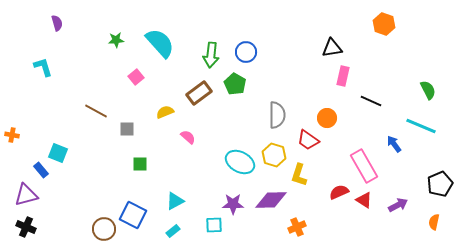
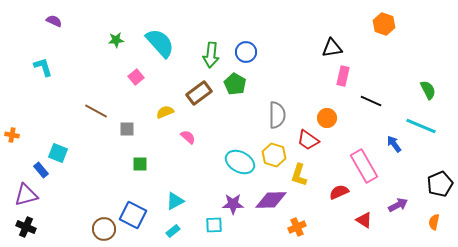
purple semicircle at (57, 23): moved 3 px left, 2 px up; rotated 49 degrees counterclockwise
red triangle at (364, 200): moved 20 px down
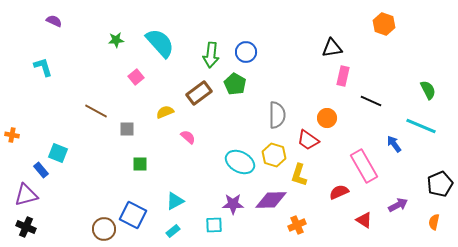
orange cross at (297, 227): moved 2 px up
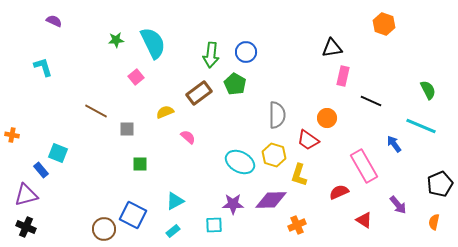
cyan semicircle at (160, 43): moved 7 px left; rotated 16 degrees clockwise
purple arrow at (398, 205): rotated 78 degrees clockwise
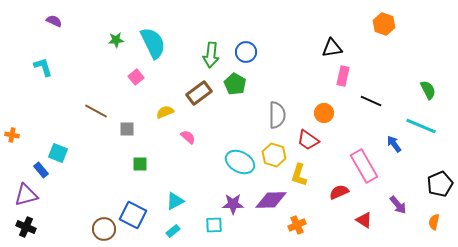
orange circle at (327, 118): moved 3 px left, 5 px up
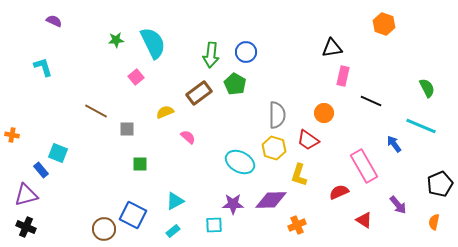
green semicircle at (428, 90): moved 1 px left, 2 px up
yellow hexagon at (274, 155): moved 7 px up
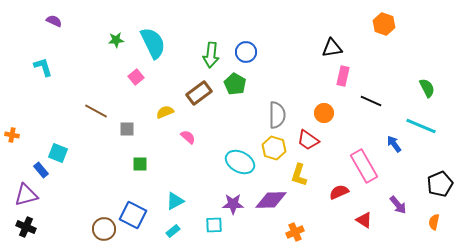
orange cross at (297, 225): moved 2 px left, 7 px down
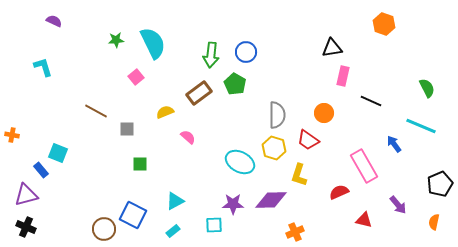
red triangle at (364, 220): rotated 18 degrees counterclockwise
